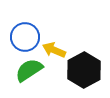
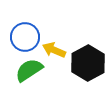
black hexagon: moved 4 px right, 7 px up
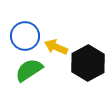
blue circle: moved 1 px up
yellow arrow: moved 2 px right, 3 px up
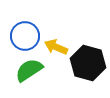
black hexagon: rotated 16 degrees counterclockwise
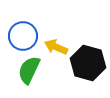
blue circle: moved 2 px left
green semicircle: rotated 32 degrees counterclockwise
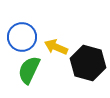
blue circle: moved 1 px left, 1 px down
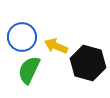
yellow arrow: moved 1 px up
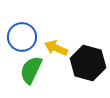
yellow arrow: moved 2 px down
green semicircle: moved 2 px right
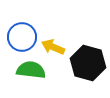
yellow arrow: moved 3 px left, 1 px up
green semicircle: rotated 72 degrees clockwise
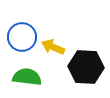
black hexagon: moved 2 px left, 4 px down; rotated 12 degrees counterclockwise
green semicircle: moved 4 px left, 7 px down
